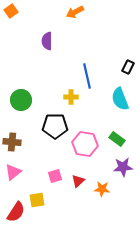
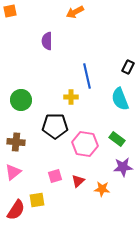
orange square: moved 1 px left; rotated 24 degrees clockwise
brown cross: moved 4 px right
red semicircle: moved 2 px up
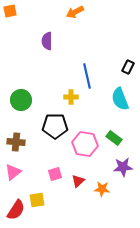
green rectangle: moved 3 px left, 1 px up
pink square: moved 2 px up
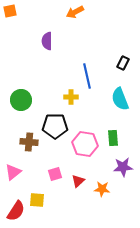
black rectangle: moved 5 px left, 4 px up
green rectangle: moved 1 px left; rotated 49 degrees clockwise
brown cross: moved 13 px right
yellow square: rotated 14 degrees clockwise
red semicircle: moved 1 px down
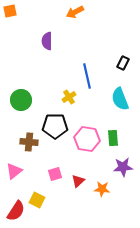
yellow cross: moved 2 px left; rotated 32 degrees counterclockwise
pink hexagon: moved 2 px right, 5 px up
pink triangle: moved 1 px right, 1 px up
yellow square: rotated 21 degrees clockwise
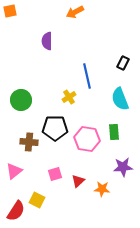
black pentagon: moved 2 px down
green rectangle: moved 1 px right, 6 px up
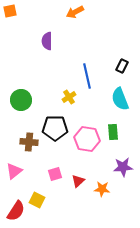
black rectangle: moved 1 px left, 3 px down
green rectangle: moved 1 px left
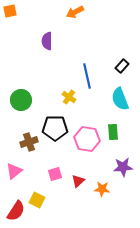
black rectangle: rotated 16 degrees clockwise
yellow cross: rotated 24 degrees counterclockwise
brown cross: rotated 24 degrees counterclockwise
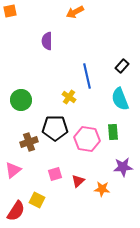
pink triangle: moved 1 px left, 1 px up
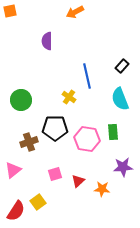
yellow square: moved 1 px right, 2 px down; rotated 28 degrees clockwise
